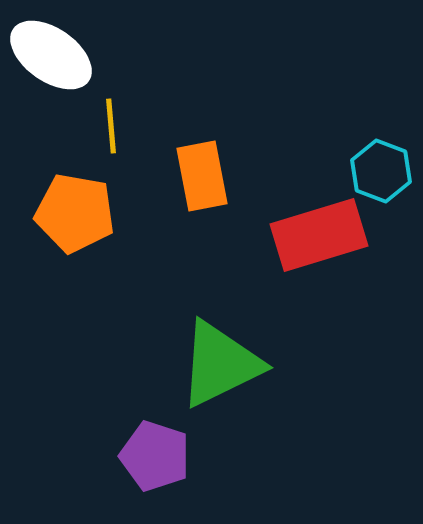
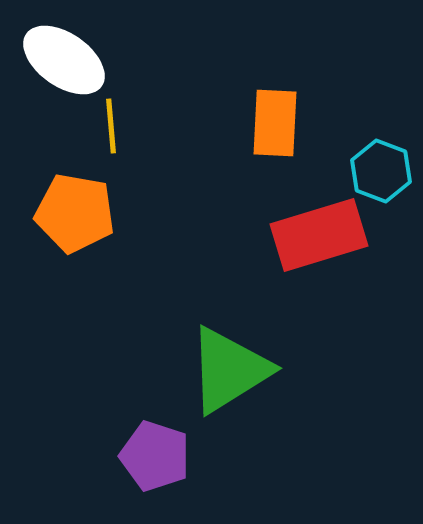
white ellipse: moved 13 px right, 5 px down
orange rectangle: moved 73 px right, 53 px up; rotated 14 degrees clockwise
green triangle: moved 9 px right, 6 px down; rotated 6 degrees counterclockwise
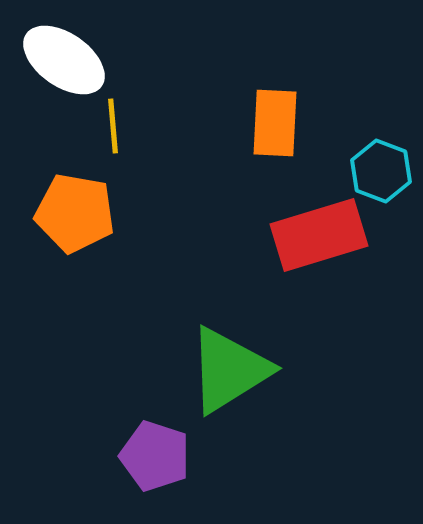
yellow line: moved 2 px right
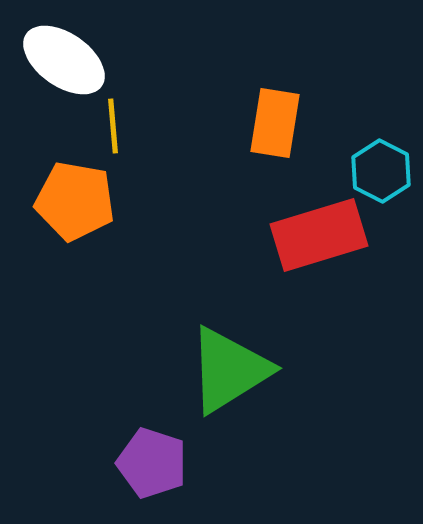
orange rectangle: rotated 6 degrees clockwise
cyan hexagon: rotated 6 degrees clockwise
orange pentagon: moved 12 px up
purple pentagon: moved 3 px left, 7 px down
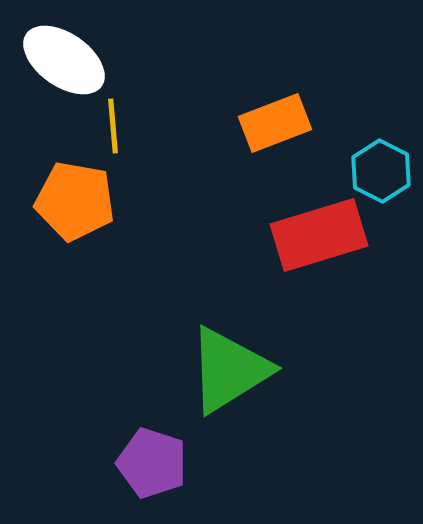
orange rectangle: rotated 60 degrees clockwise
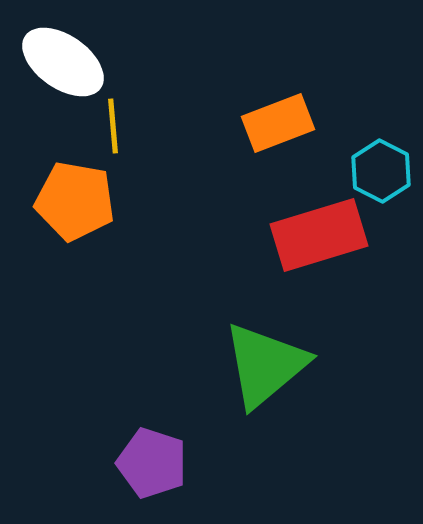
white ellipse: moved 1 px left, 2 px down
orange rectangle: moved 3 px right
green triangle: moved 36 px right, 5 px up; rotated 8 degrees counterclockwise
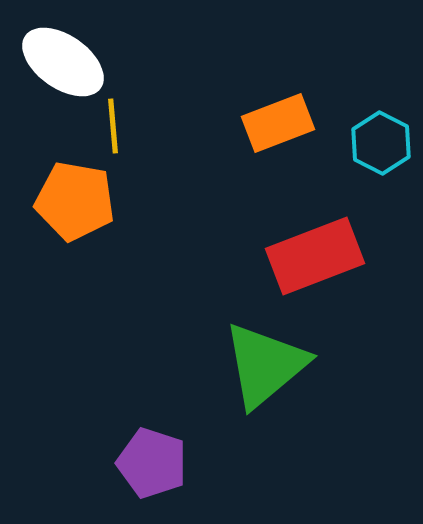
cyan hexagon: moved 28 px up
red rectangle: moved 4 px left, 21 px down; rotated 4 degrees counterclockwise
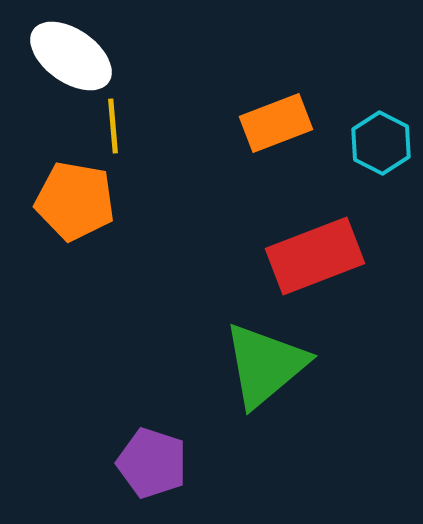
white ellipse: moved 8 px right, 6 px up
orange rectangle: moved 2 px left
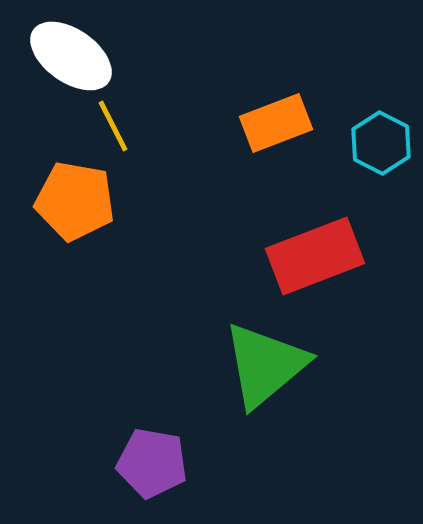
yellow line: rotated 22 degrees counterclockwise
purple pentagon: rotated 8 degrees counterclockwise
